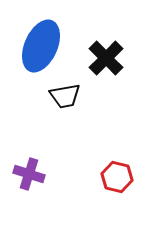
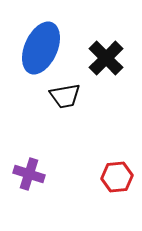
blue ellipse: moved 2 px down
red hexagon: rotated 20 degrees counterclockwise
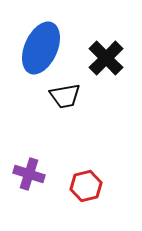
red hexagon: moved 31 px left, 9 px down; rotated 8 degrees counterclockwise
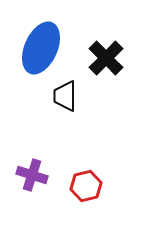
black trapezoid: rotated 100 degrees clockwise
purple cross: moved 3 px right, 1 px down
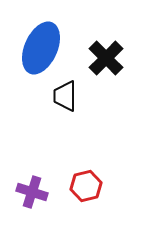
purple cross: moved 17 px down
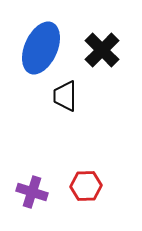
black cross: moved 4 px left, 8 px up
red hexagon: rotated 12 degrees clockwise
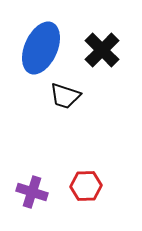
black trapezoid: rotated 72 degrees counterclockwise
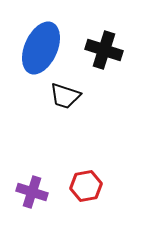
black cross: moved 2 px right; rotated 27 degrees counterclockwise
red hexagon: rotated 8 degrees counterclockwise
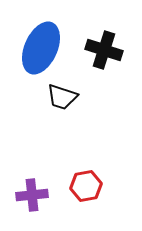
black trapezoid: moved 3 px left, 1 px down
purple cross: moved 3 px down; rotated 24 degrees counterclockwise
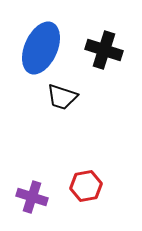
purple cross: moved 2 px down; rotated 24 degrees clockwise
